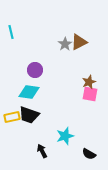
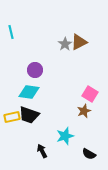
brown star: moved 5 px left, 29 px down
pink square: rotated 21 degrees clockwise
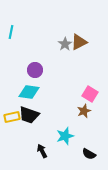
cyan line: rotated 24 degrees clockwise
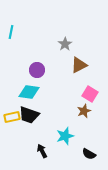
brown triangle: moved 23 px down
purple circle: moved 2 px right
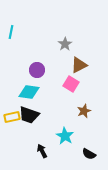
pink square: moved 19 px left, 10 px up
cyan star: rotated 24 degrees counterclockwise
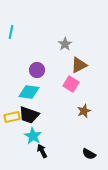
cyan star: moved 32 px left
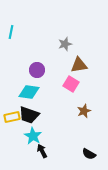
gray star: rotated 16 degrees clockwise
brown triangle: rotated 18 degrees clockwise
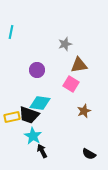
cyan diamond: moved 11 px right, 11 px down
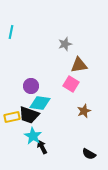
purple circle: moved 6 px left, 16 px down
black arrow: moved 4 px up
